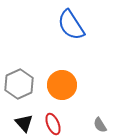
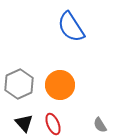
blue semicircle: moved 2 px down
orange circle: moved 2 px left
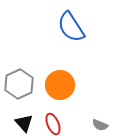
gray semicircle: rotated 35 degrees counterclockwise
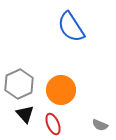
orange circle: moved 1 px right, 5 px down
black triangle: moved 1 px right, 9 px up
